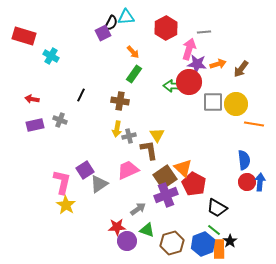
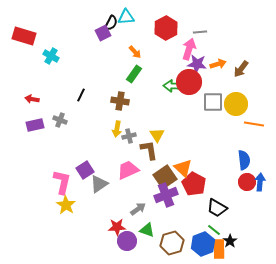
gray line at (204, 32): moved 4 px left
orange arrow at (133, 52): moved 2 px right
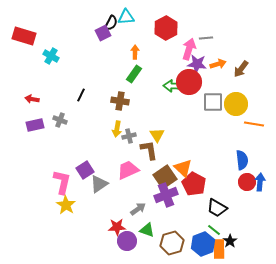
gray line at (200, 32): moved 6 px right, 6 px down
orange arrow at (135, 52): rotated 136 degrees counterclockwise
blue semicircle at (244, 160): moved 2 px left
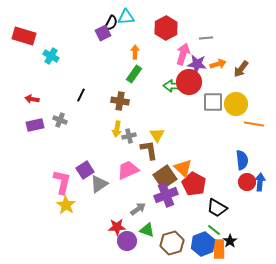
pink arrow at (189, 49): moved 6 px left, 5 px down
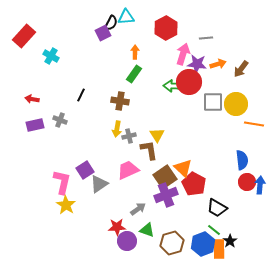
red rectangle at (24, 36): rotated 65 degrees counterclockwise
blue arrow at (260, 182): moved 3 px down
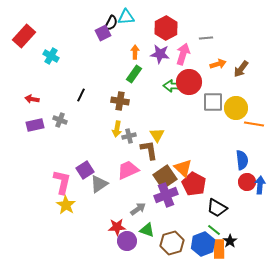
purple star at (197, 64): moved 37 px left, 10 px up
yellow circle at (236, 104): moved 4 px down
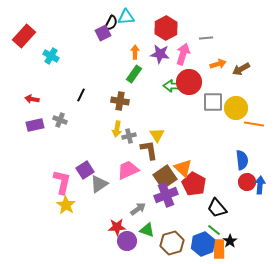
brown arrow at (241, 69): rotated 24 degrees clockwise
black trapezoid at (217, 208): rotated 20 degrees clockwise
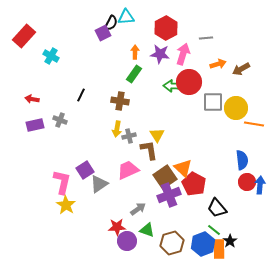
purple cross at (166, 195): moved 3 px right
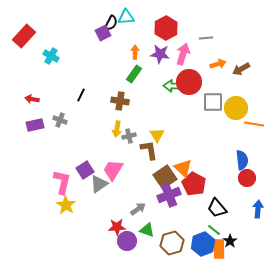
pink trapezoid at (128, 170): moved 15 px left; rotated 35 degrees counterclockwise
red circle at (247, 182): moved 4 px up
blue arrow at (260, 185): moved 2 px left, 24 px down
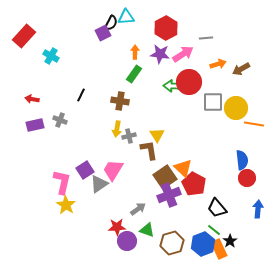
pink arrow at (183, 54): rotated 40 degrees clockwise
orange rectangle at (219, 249): rotated 24 degrees counterclockwise
